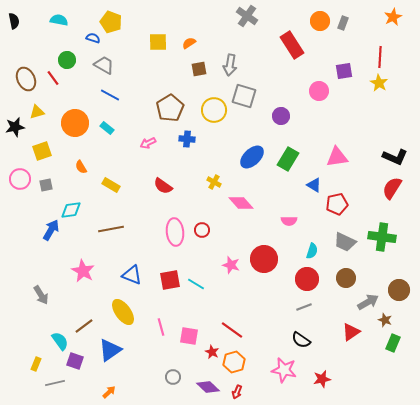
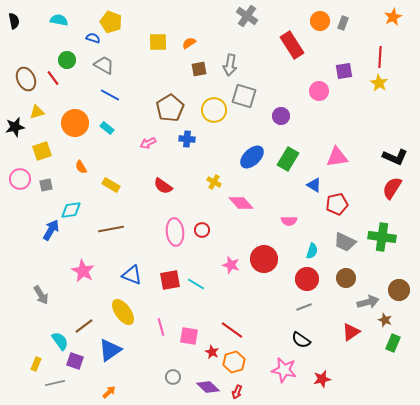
gray arrow at (368, 302): rotated 15 degrees clockwise
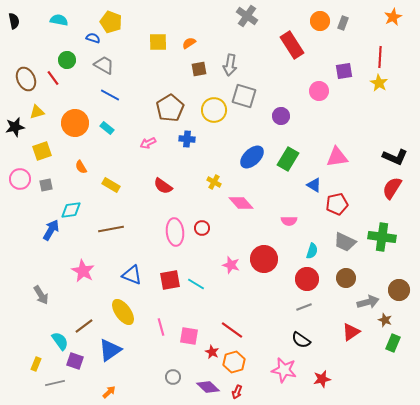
red circle at (202, 230): moved 2 px up
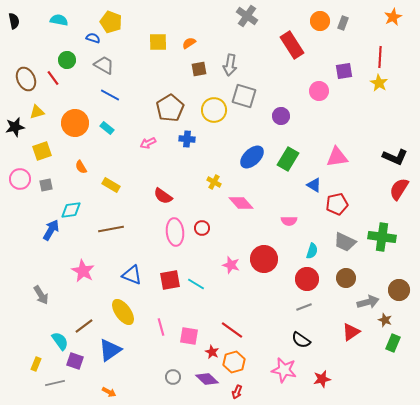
red semicircle at (163, 186): moved 10 px down
red semicircle at (392, 188): moved 7 px right, 1 px down
purple diamond at (208, 387): moved 1 px left, 8 px up
orange arrow at (109, 392): rotated 72 degrees clockwise
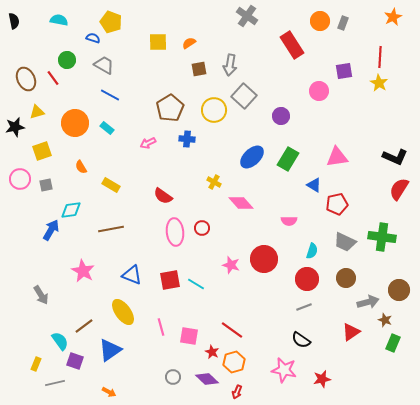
gray square at (244, 96): rotated 25 degrees clockwise
